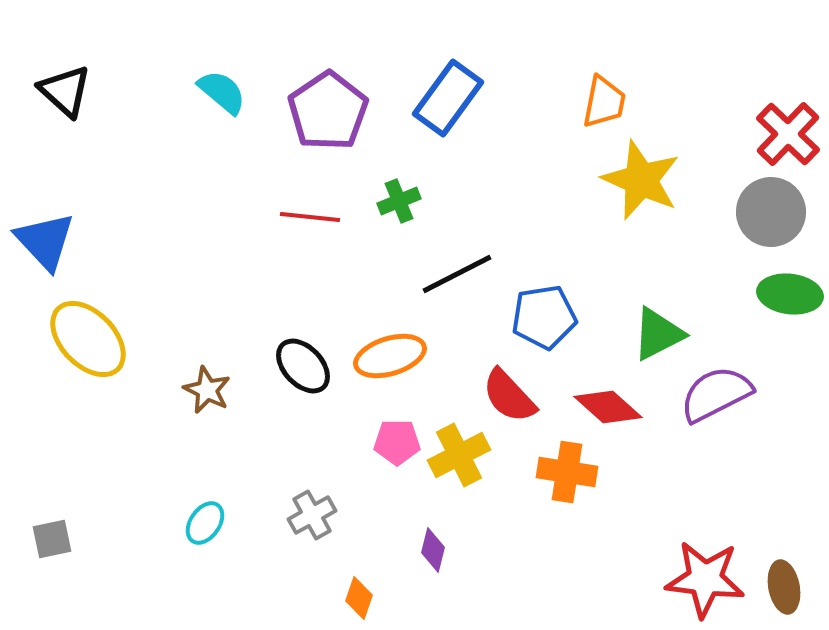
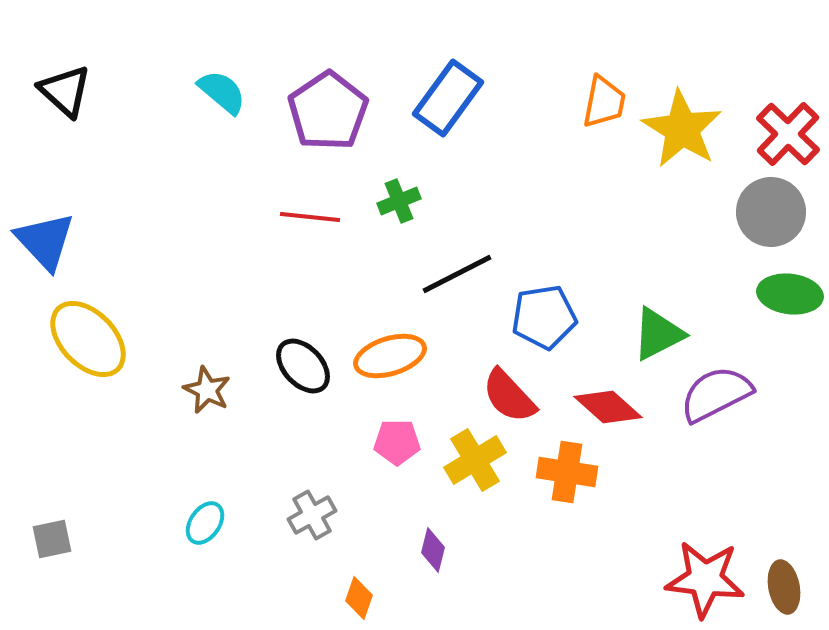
yellow star: moved 41 px right, 51 px up; rotated 8 degrees clockwise
yellow cross: moved 16 px right, 5 px down; rotated 4 degrees counterclockwise
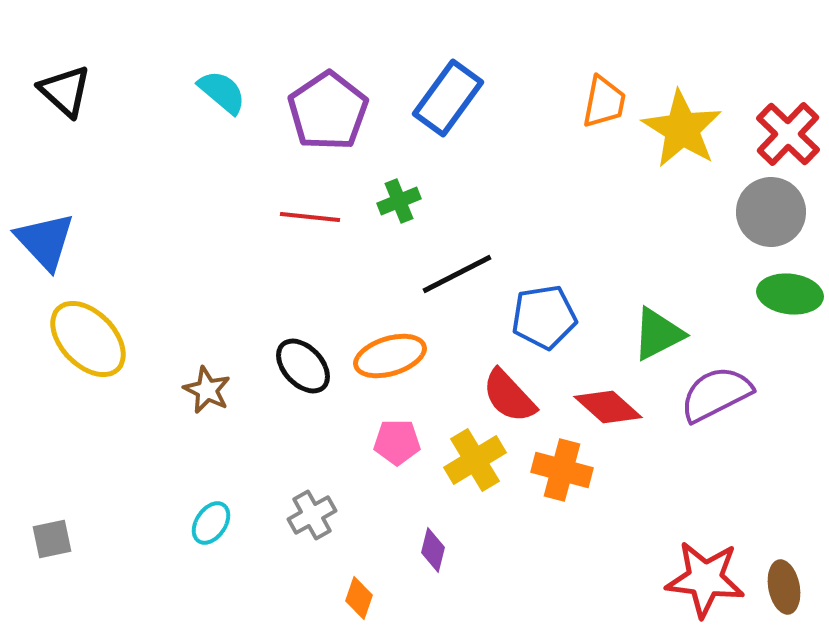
orange cross: moved 5 px left, 2 px up; rotated 6 degrees clockwise
cyan ellipse: moved 6 px right
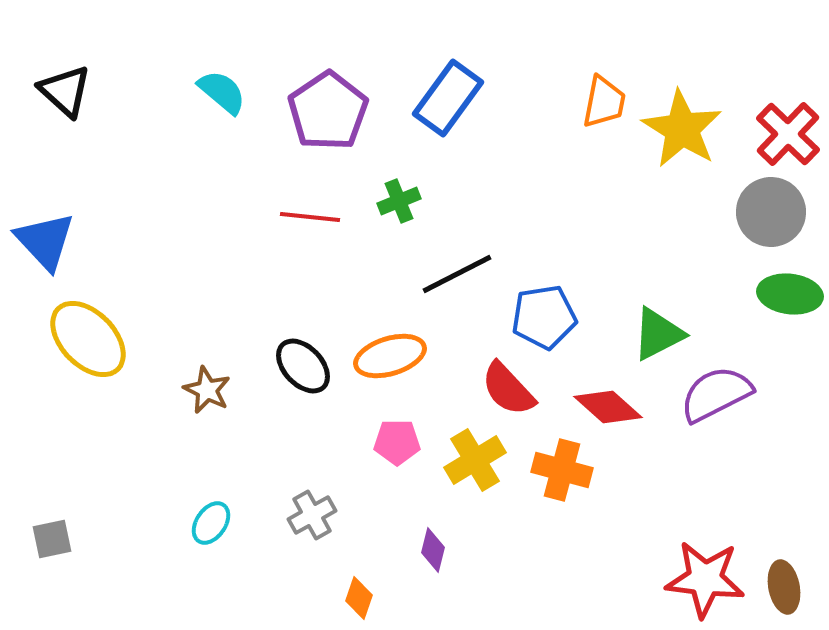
red semicircle: moved 1 px left, 7 px up
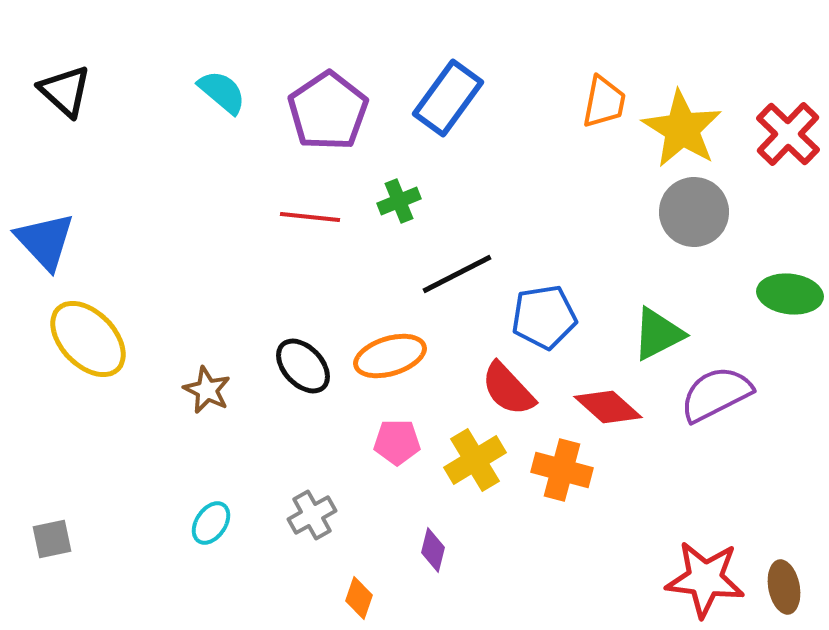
gray circle: moved 77 px left
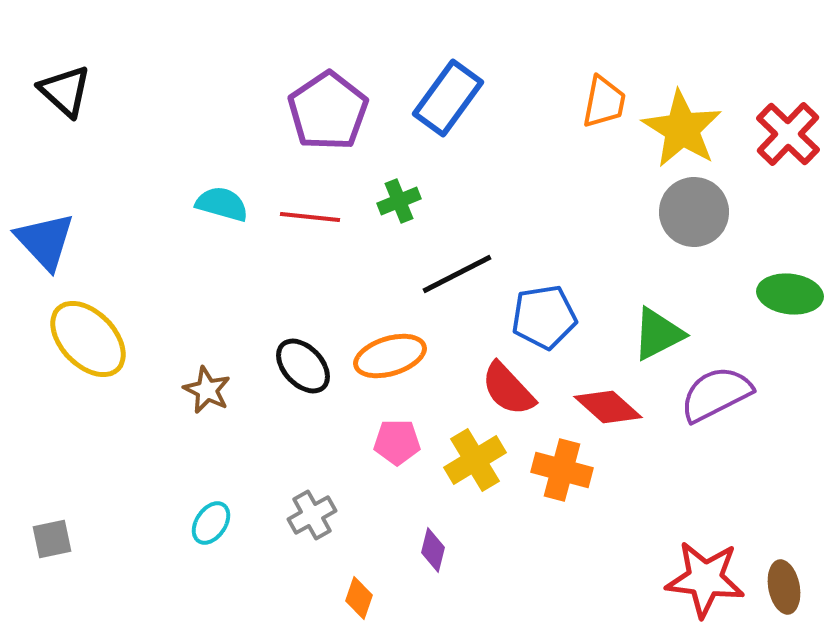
cyan semicircle: moved 112 px down; rotated 24 degrees counterclockwise
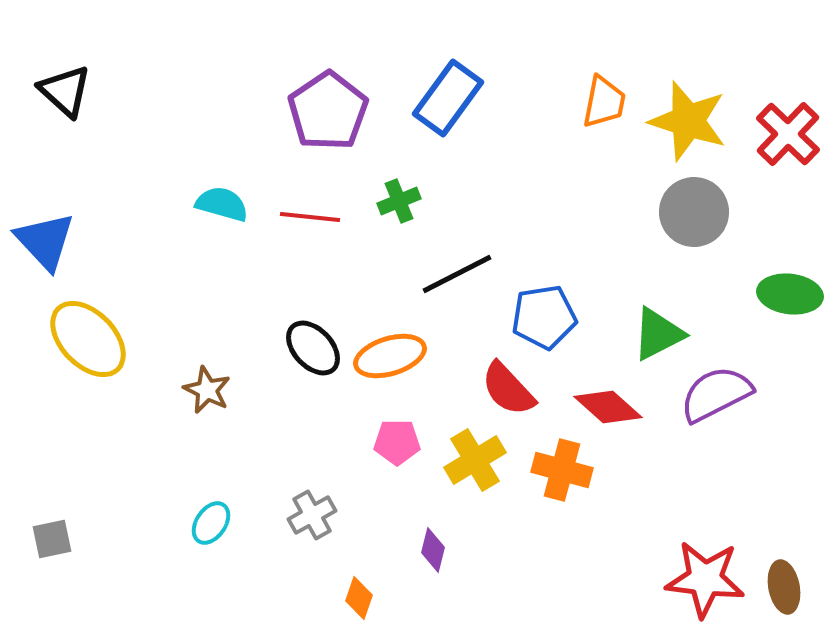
yellow star: moved 6 px right, 8 px up; rotated 14 degrees counterclockwise
black ellipse: moved 10 px right, 18 px up
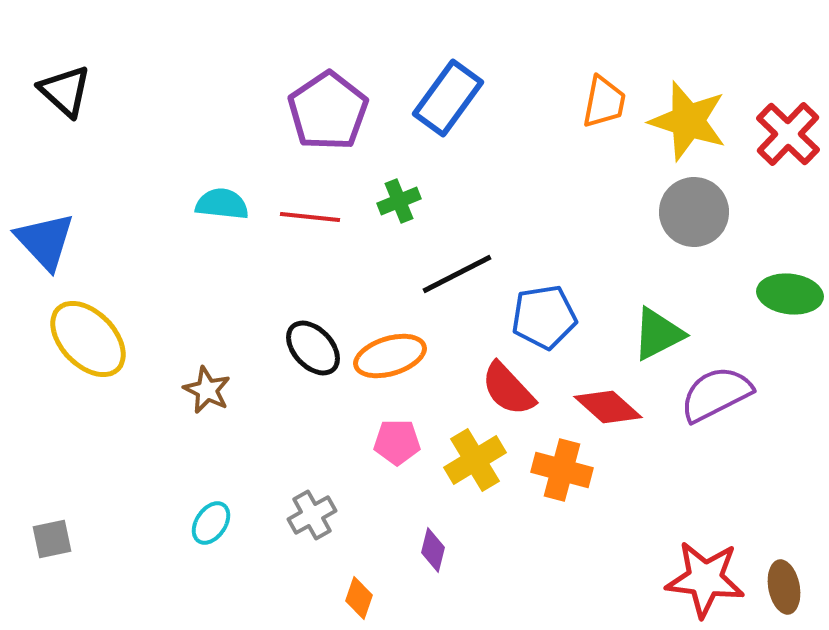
cyan semicircle: rotated 10 degrees counterclockwise
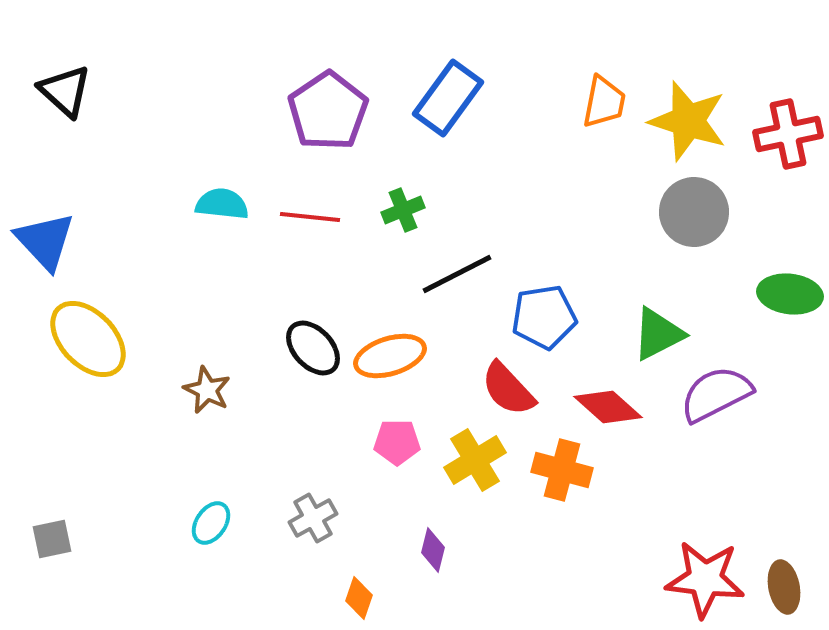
red cross: rotated 34 degrees clockwise
green cross: moved 4 px right, 9 px down
gray cross: moved 1 px right, 3 px down
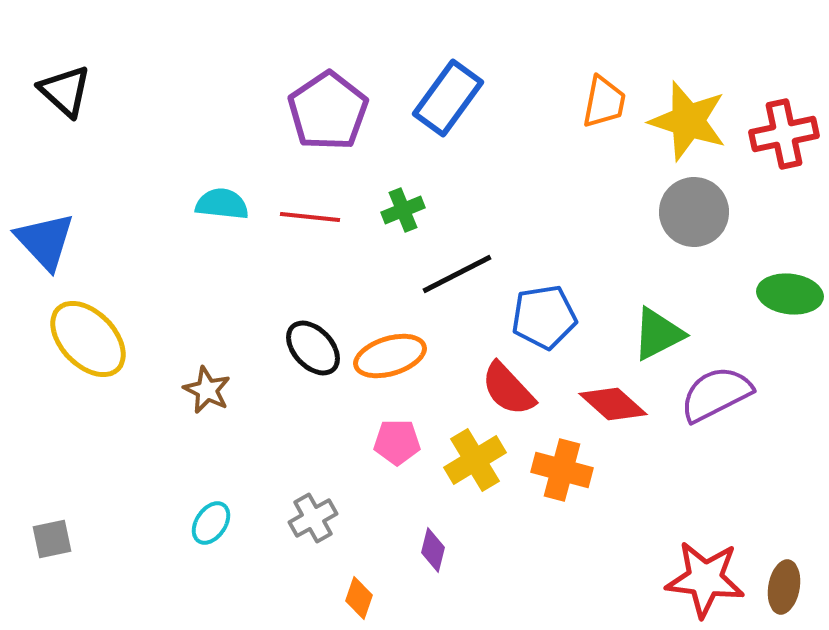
red cross: moved 4 px left
red diamond: moved 5 px right, 3 px up
brown ellipse: rotated 21 degrees clockwise
